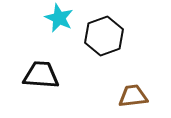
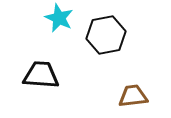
black hexagon: moved 2 px right, 1 px up; rotated 9 degrees clockwise
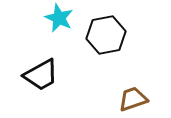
black trapezoid: rotated 147 degrees clockwise
brown trapezoid: moved 3 px down; rotated 12 degrees counterclockwise
